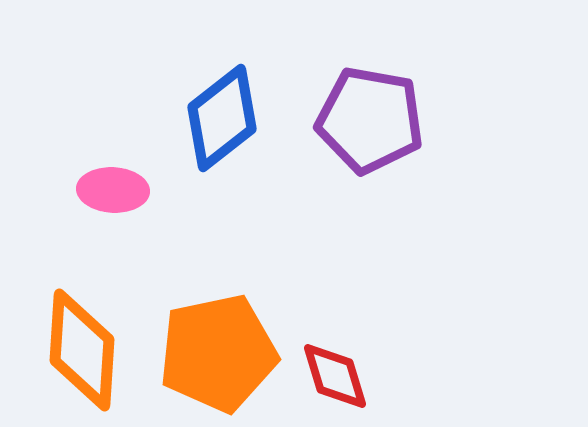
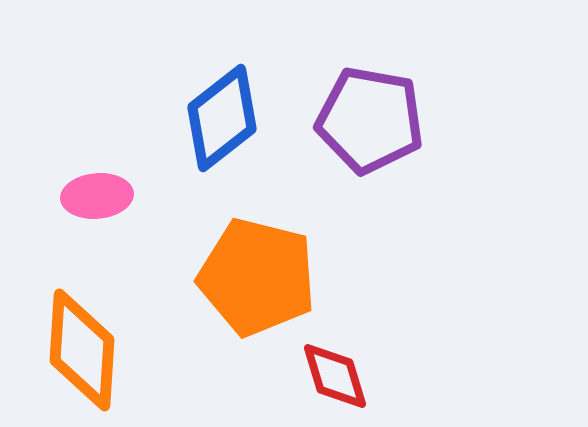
pink ellipse: moved 16 px left, 6 px down; rotated 8 degrees counterclockwise
orange pentagon: moved 39 px right, 76 px up; rotated 26 degrees clockwise
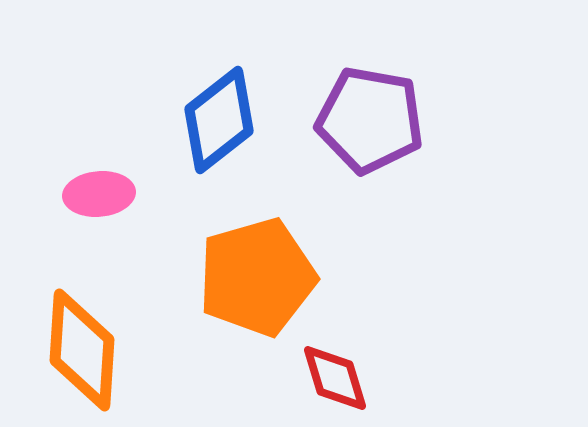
blue diamond: moved 3 px left, 2 px down
pink ellipse: moved 2 px right, 2 px up
orange pentagon: rotated 30 degrees counterclockwise
red diamond: moved 2 px down
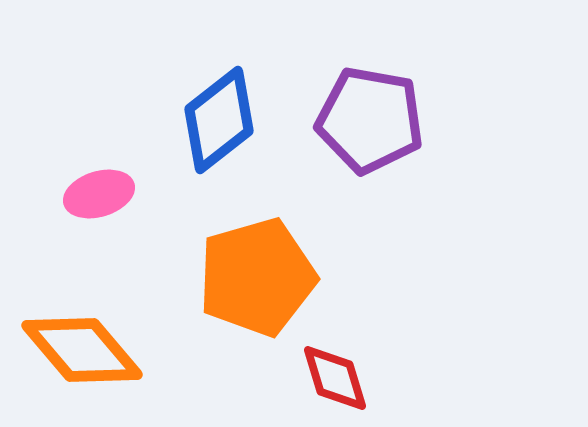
pink ellipse: rotated 12 degrees counterclockwise
orange diamond: rotated 44 degrees counterclockwise
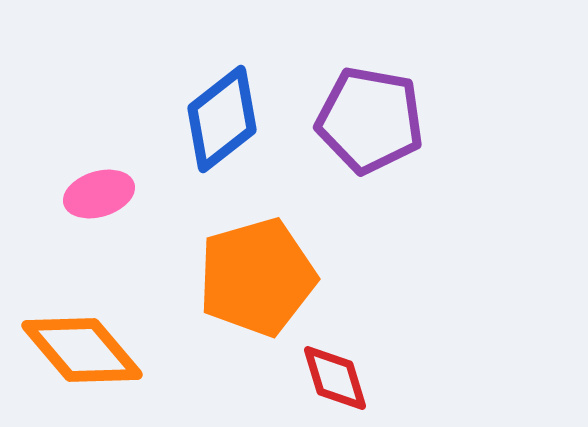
blue diamond: moved 3 px right, 1 px up
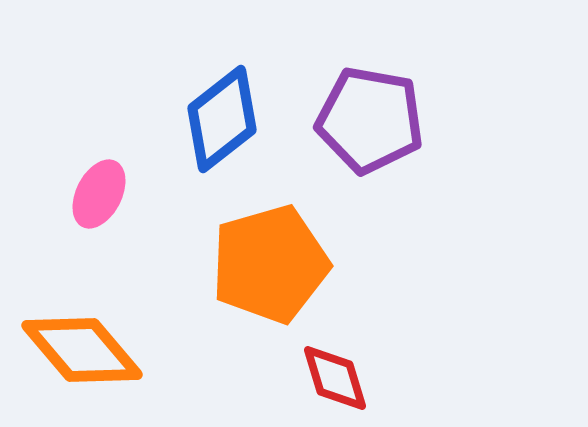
pink ellipse: rotated 46 degrees counterclockwise
orange pentagon: moved 13 px right, 13 px up
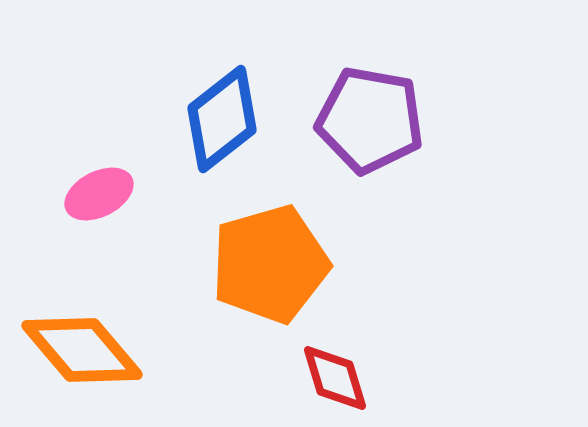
pink ellipse: rotated 36 degrees clockwise
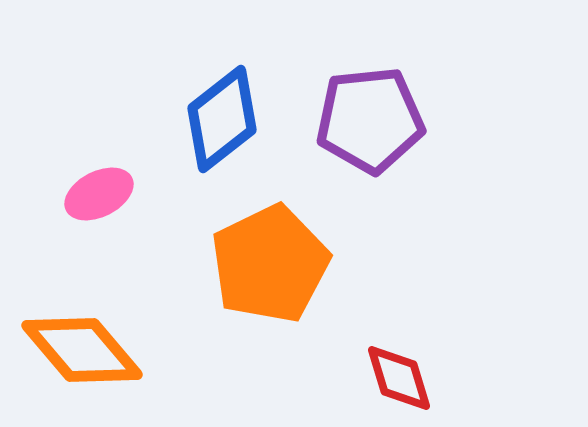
purple pentagon: rotated 16 degrees counterclockwise
orange pentagon: rotated 10 degrees counterclockwise
red diamond: moved 64 px right
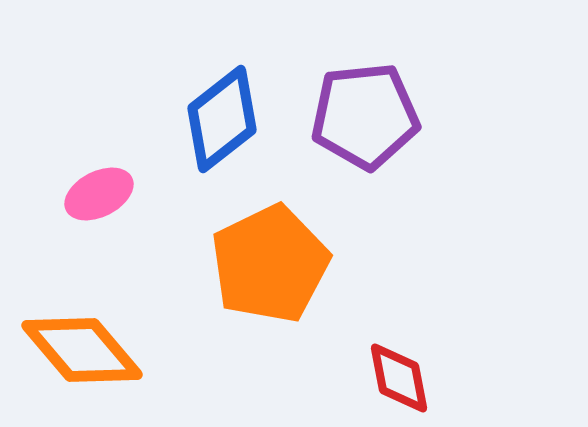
purple pentagon: moved 5 px left, 4 px up
red diamond: rotated 6 degrees clockwise
